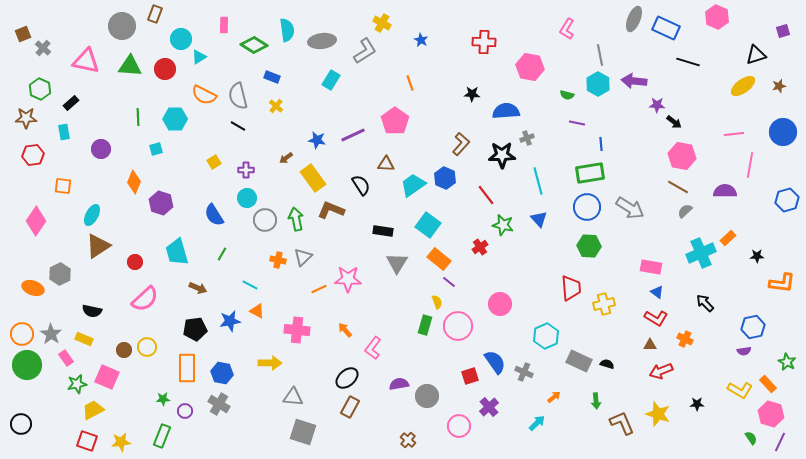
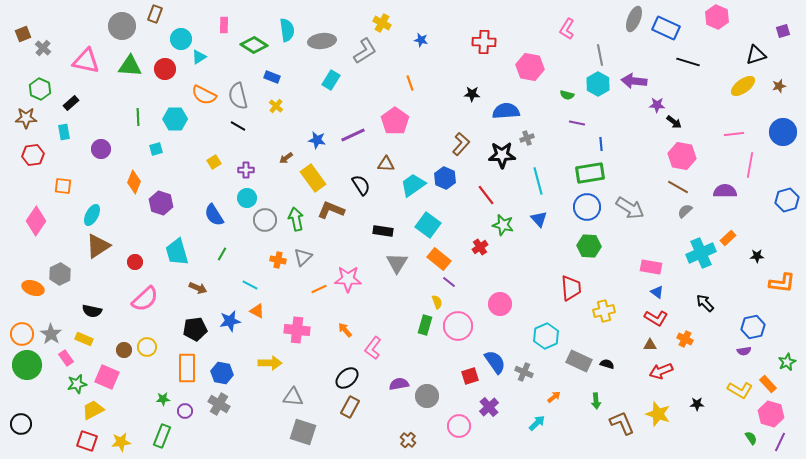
blue star at (421, 40): rotated 16 degrees counterclockwise
yellow cross at (604, 304): moved 7 px down
green star at (787, 362): rotated 18 degrees clockwise
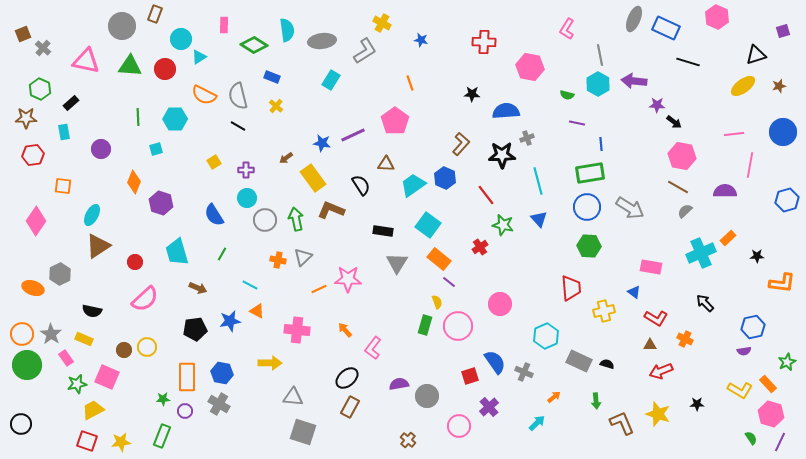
blue star at (317, 140): moved 5 px right, 3 px down
blue triangle at (657, 292): moved 23 px left
orange rectangle at (187, 368): moved 9 px down
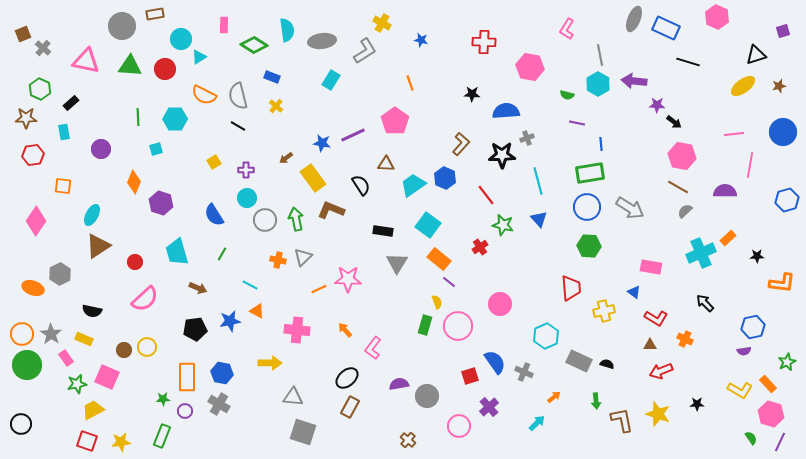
brown rectangle at (155, 14): rotated 60 degrees clockwise
brown L-shape at (622, 423): moved 3 px up; rotated 12 degrees clockwise
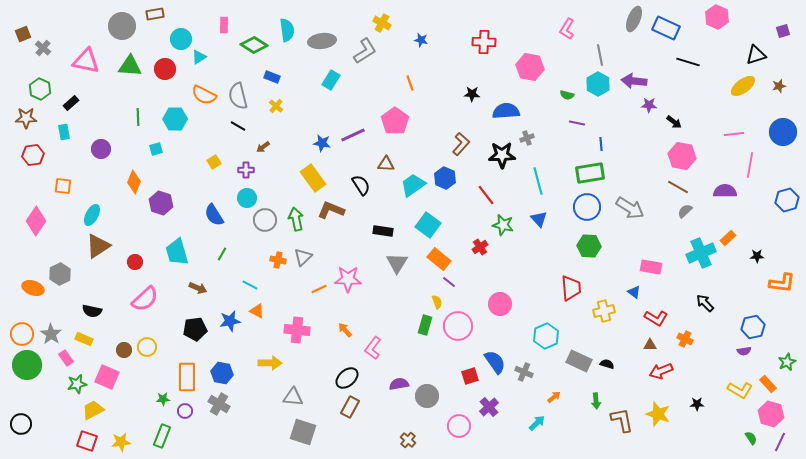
purple star at (657, 105): moved 8 px left
brown arrow at (286, 158): moved 23 px left, 11 px up
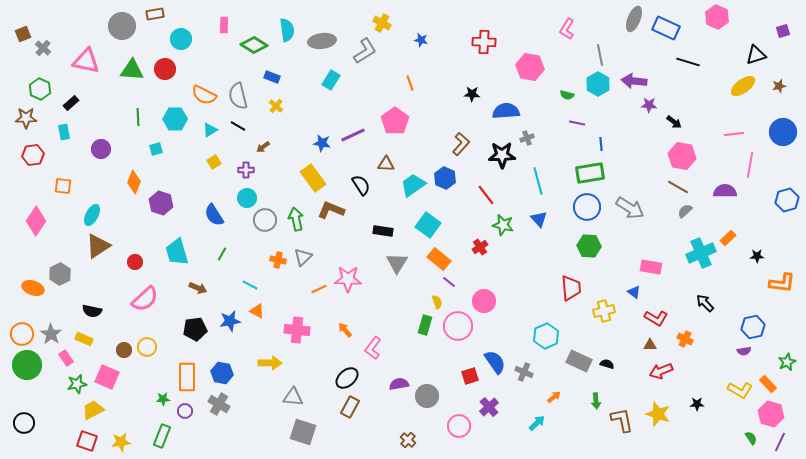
cyan triangle at (199, 57): moved 11 px right, 73 px down
green triangle at (130, 66): moved 2 px right, 4 px down
pink circle at (500, 304): moved 16 px left, 3 px up
black circle at (21, 424): moved 3 px right, 1 px up
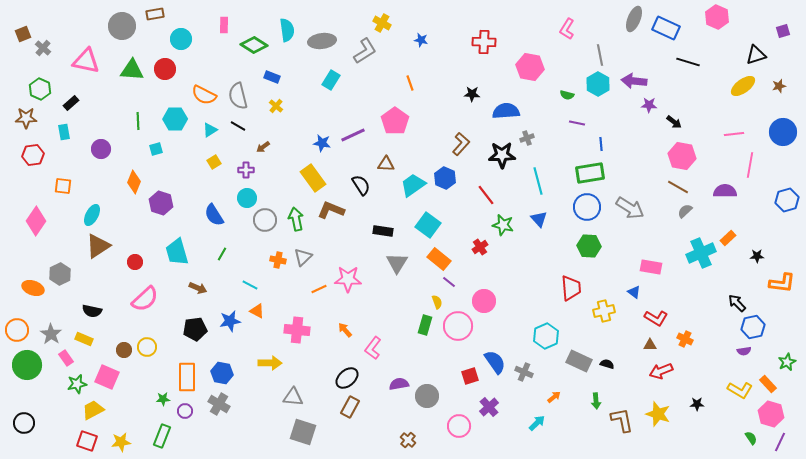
green line at (138, 117): moved 4 px down
black arrow at (705, 303): moved 32 px right
orange circle at (22, 334): moved 5 px left, 4 px up
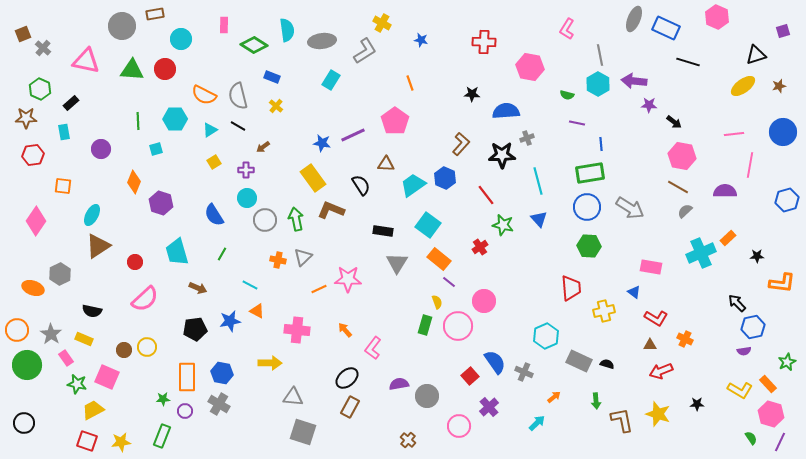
red square at (470, 376): rotated 24 degrees counterclockwise
green star at (77, 384): rotated 24 degrees clockwise
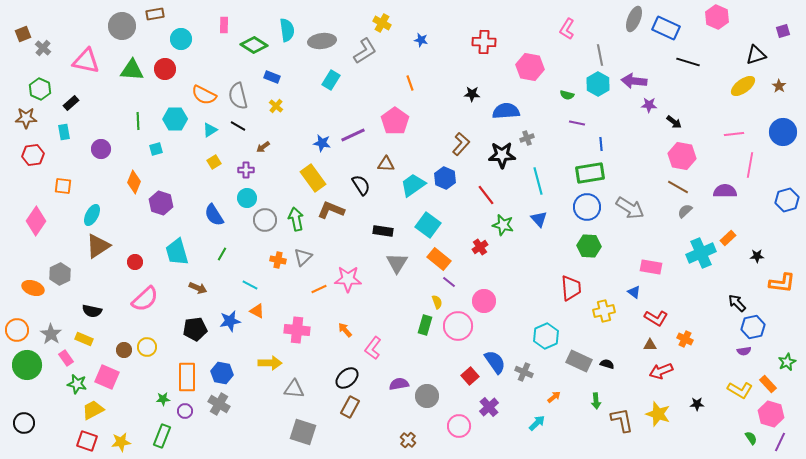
brown star at (779, 86): rotated 24 degrees counterclockwise
gray triangle at (293, 397): moved 1 px right, 8 px up
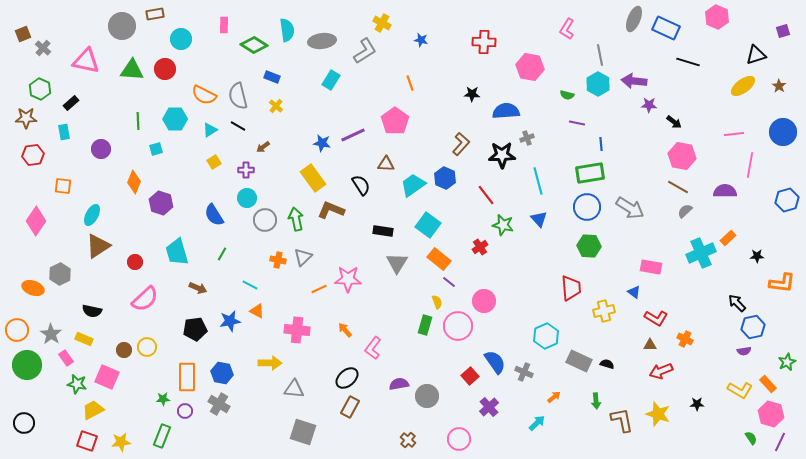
pink circle at (459, 426): moved 13 px down
